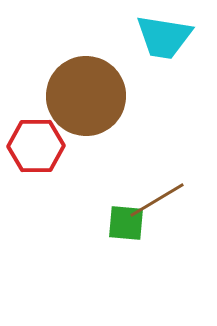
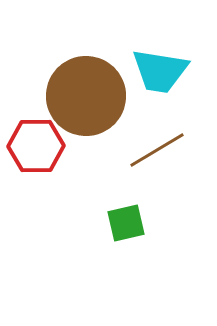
cyan trapezoid: moved 4 px left, 34 px down
brown line: moved 50 px up
green square: rotated 18 degrees counterclockwise
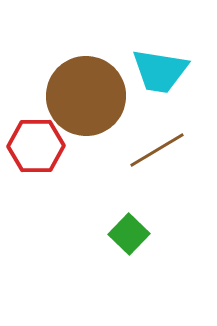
green square: moved 3 px right, 11 px down; rotated 33 degrees counterclockwise
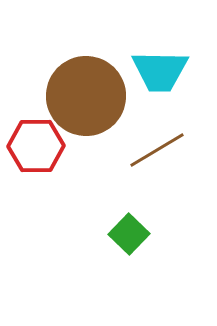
cyan trapezoid: rotated 8 degrees counterclockwise
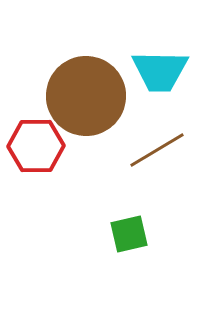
green square: rotated 33 degrees clockwise
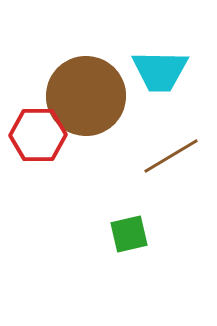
red hexagon: moved 2 px right, 11 px up
brown line: moved 14 px right, 6 px down
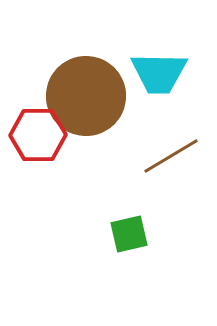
cyan trapezoid: moved 1 px left, 2 px down
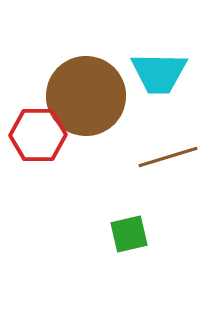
brown line: moved 3 px left, 1 px down; rotated 14 degrees clockwise
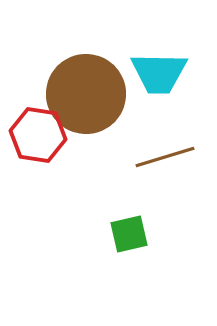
brown circle: moved 2 px up
red hexagon: rotated 10 degrees clockwise
brown line: moved 3 px left
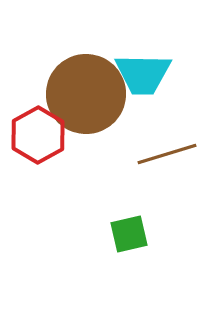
cyan trapezoid: moved 16 px left, 1 px down
red hexagon: rotated 22 degrees clockwise
brown line: moved 2 px right, 3 px up
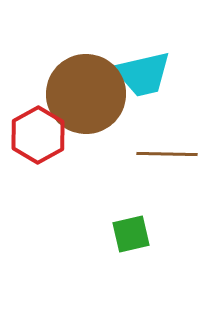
cyan trapezoid: rotated 14 degrees counterclockwise
brown line: rotated 18 degrees clockwise
green square: moved 2 px right
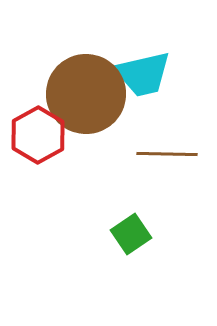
green square: rotated 21 degrees counterclockwise
